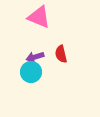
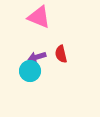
purple arrow: moved 2 px right
cyan circle: moved 1 px left, 1 px up
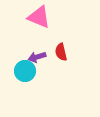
red semicircle: moved 2 px up
cyan circle: moved 5 px left
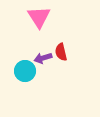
pink triangle: rotated 35 degrees clockwise
purple arrow: moved 6 px right, 1 px down
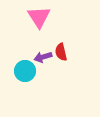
purple arrow: moved 1 px up
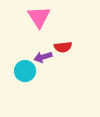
red semicircle: moved 2 px right, 5 px up; rotated 84 degrees counterclockwise
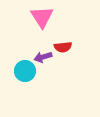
pink triangle: moved 3 px right
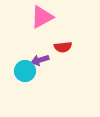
pink triangle: rotated 35 degrees clockwise
purple arrow: moved 3 px left, 3 px down
